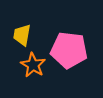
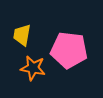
orange star: moved 3 px down; rotated 20 degrees counterclockwise
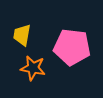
pink pentagon: moved 3 px right, 3 px up
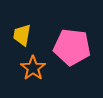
orange star: rotated 25 degrees clockwise
